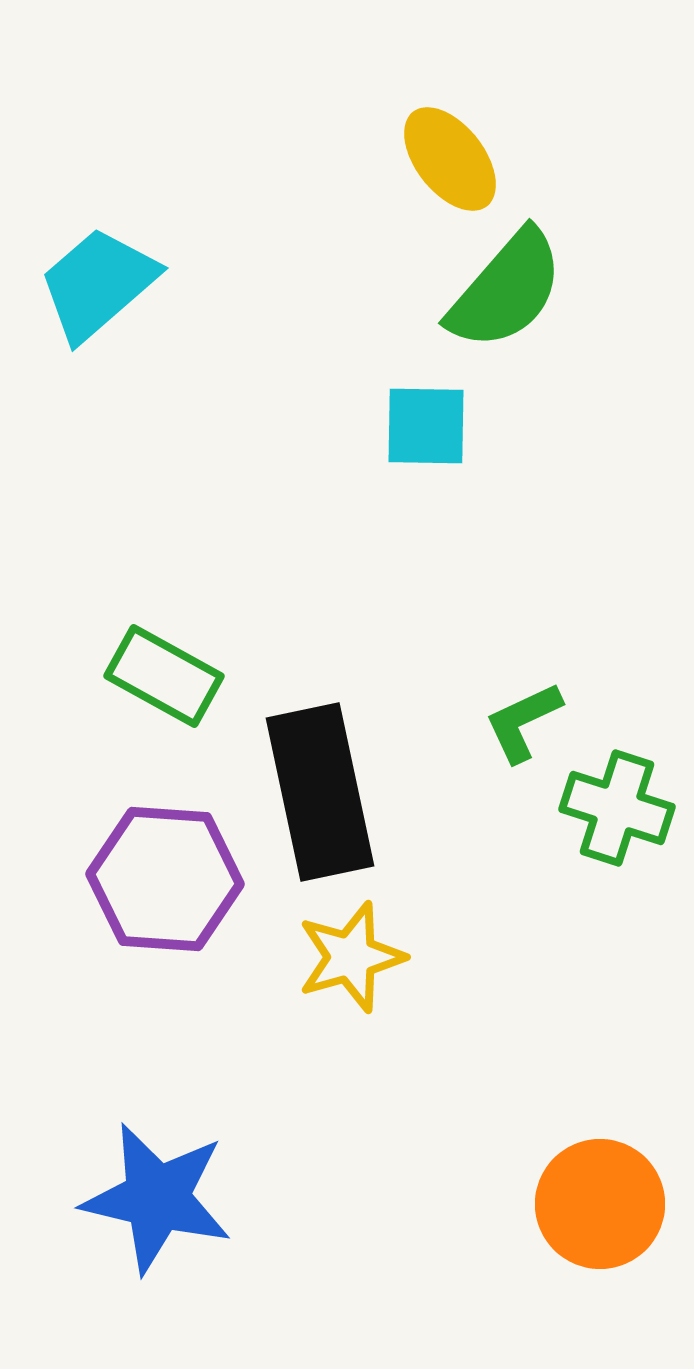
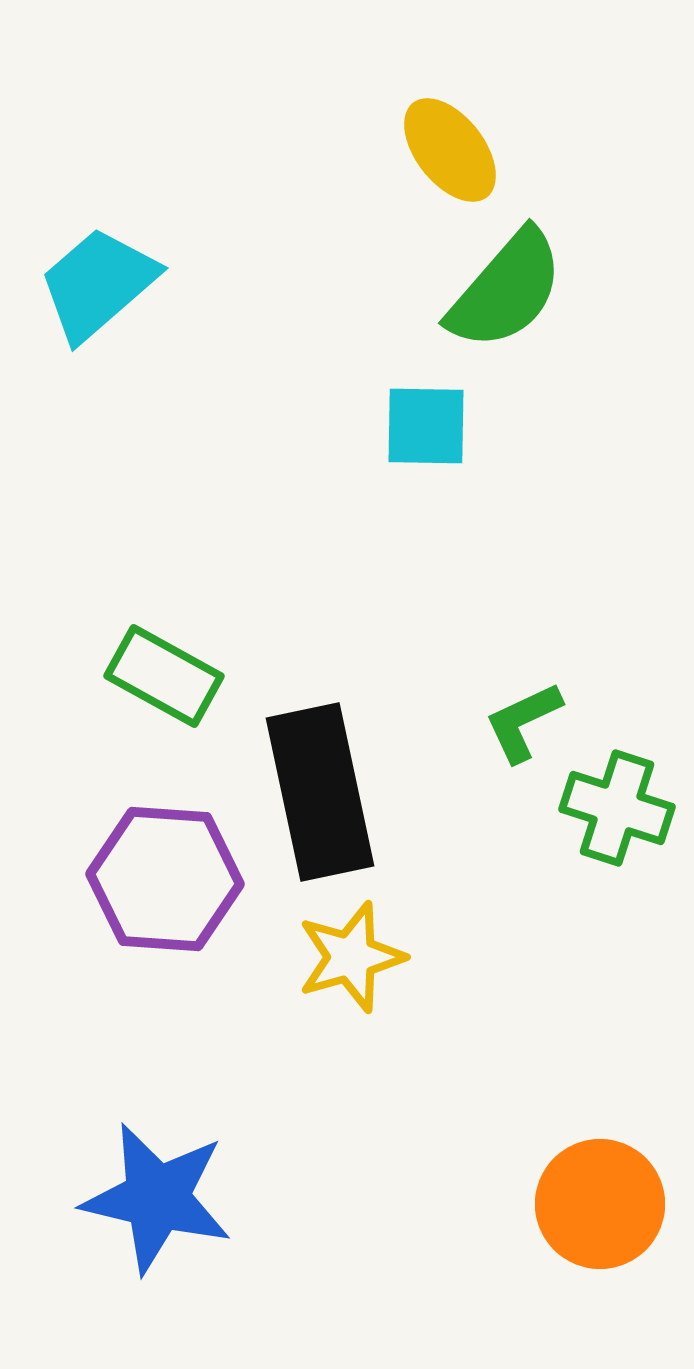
yellow ellipse: moved 9 px up
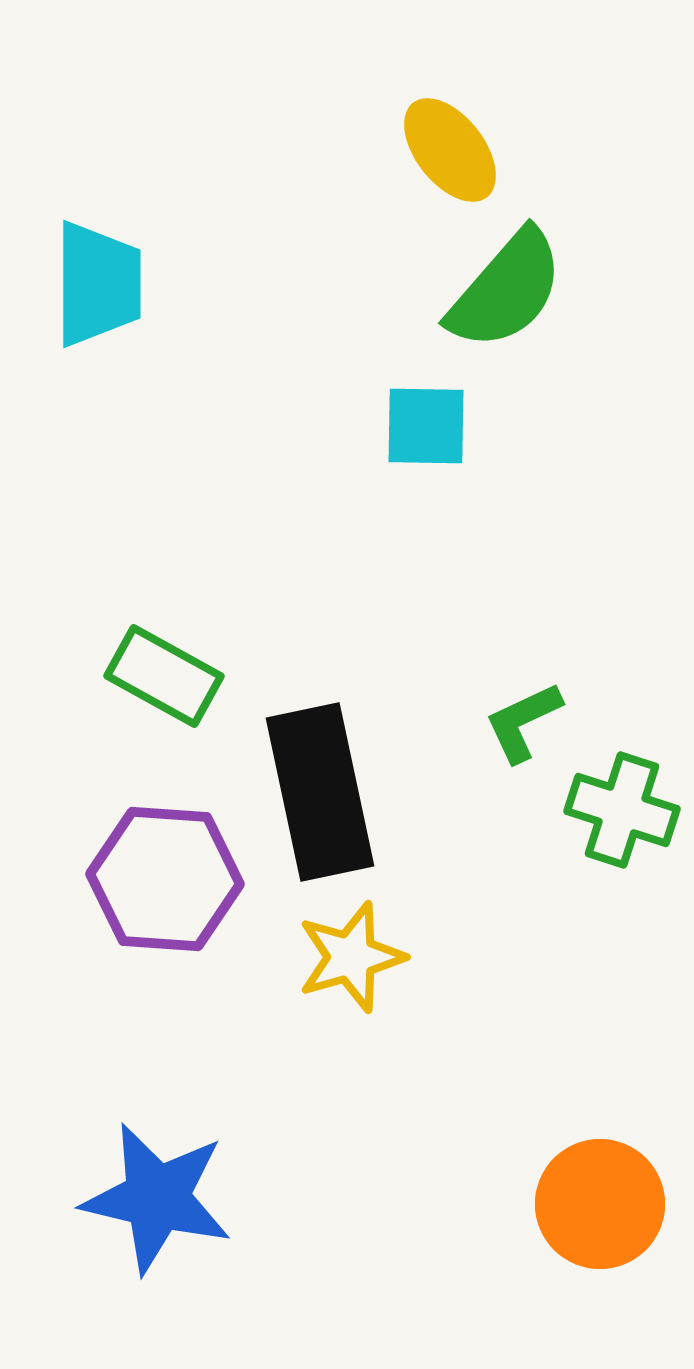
cyan trapezoid: rotated 131 degrees clockwise
green cross: moved 5 px right, 2 px down
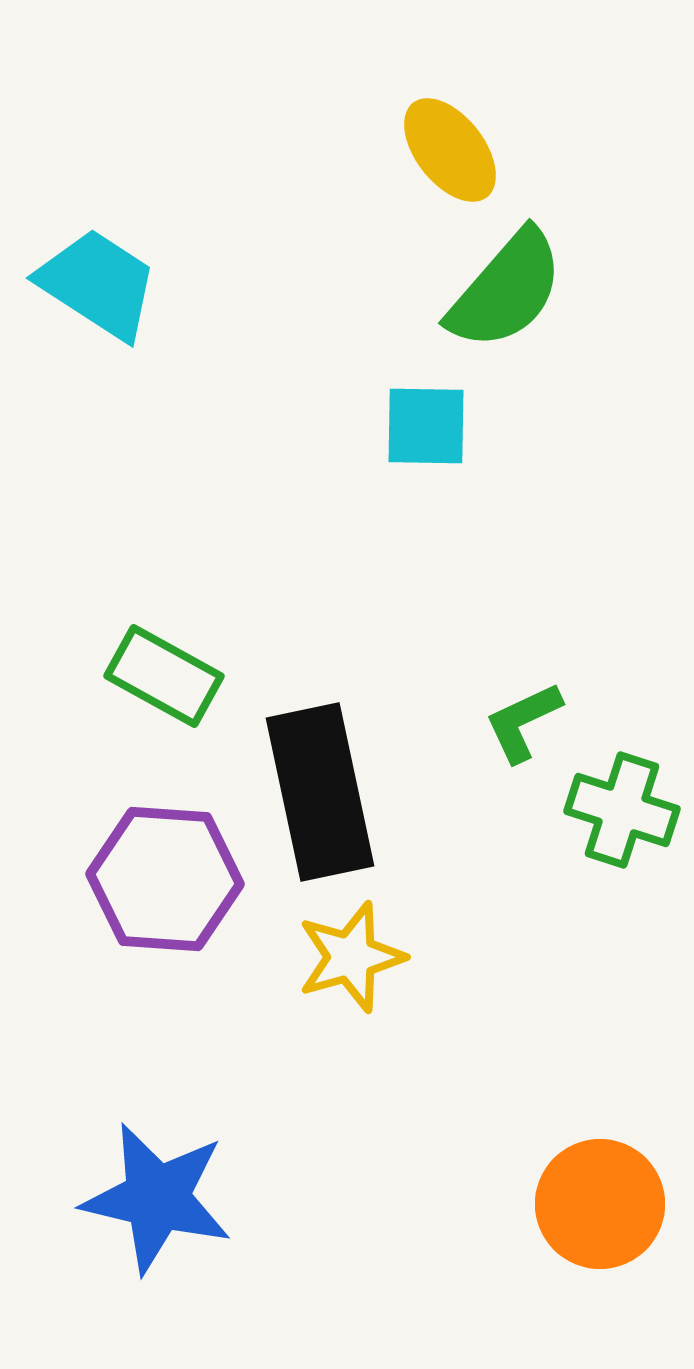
cyan trapezoid: rotated 57 degrees counterclockwise
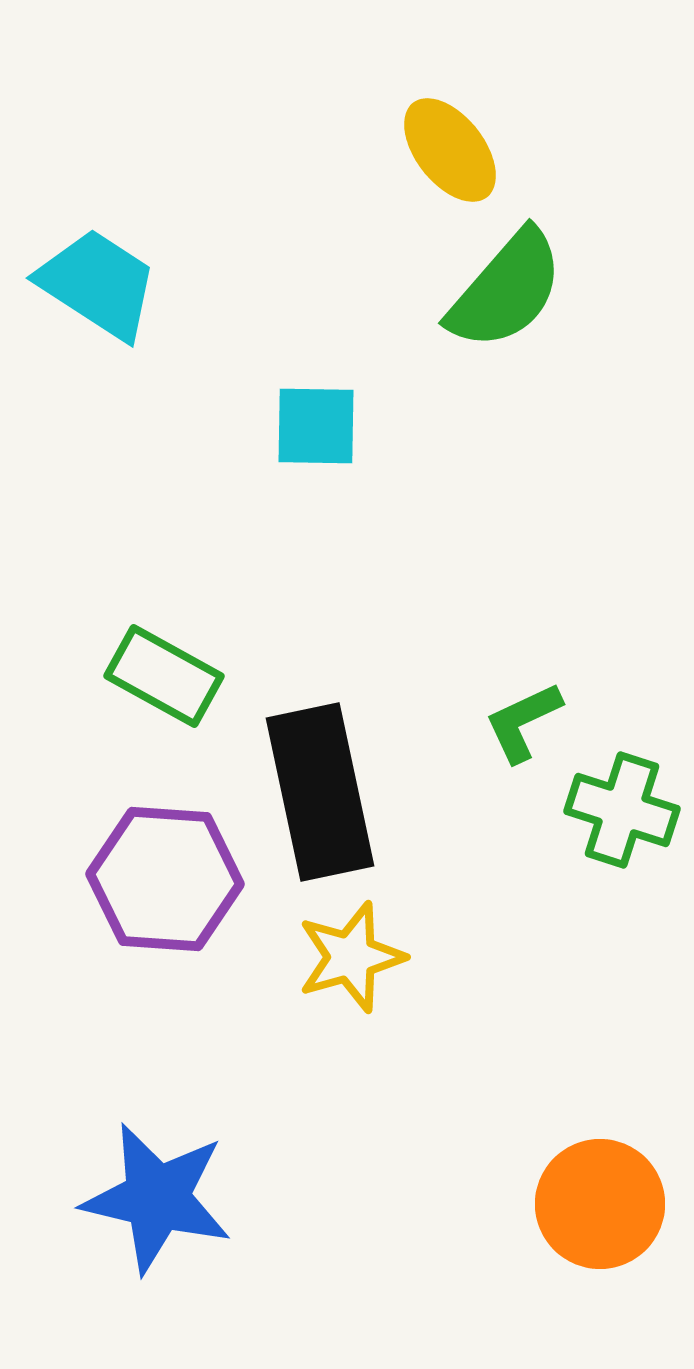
cyan square: moved 110 px left
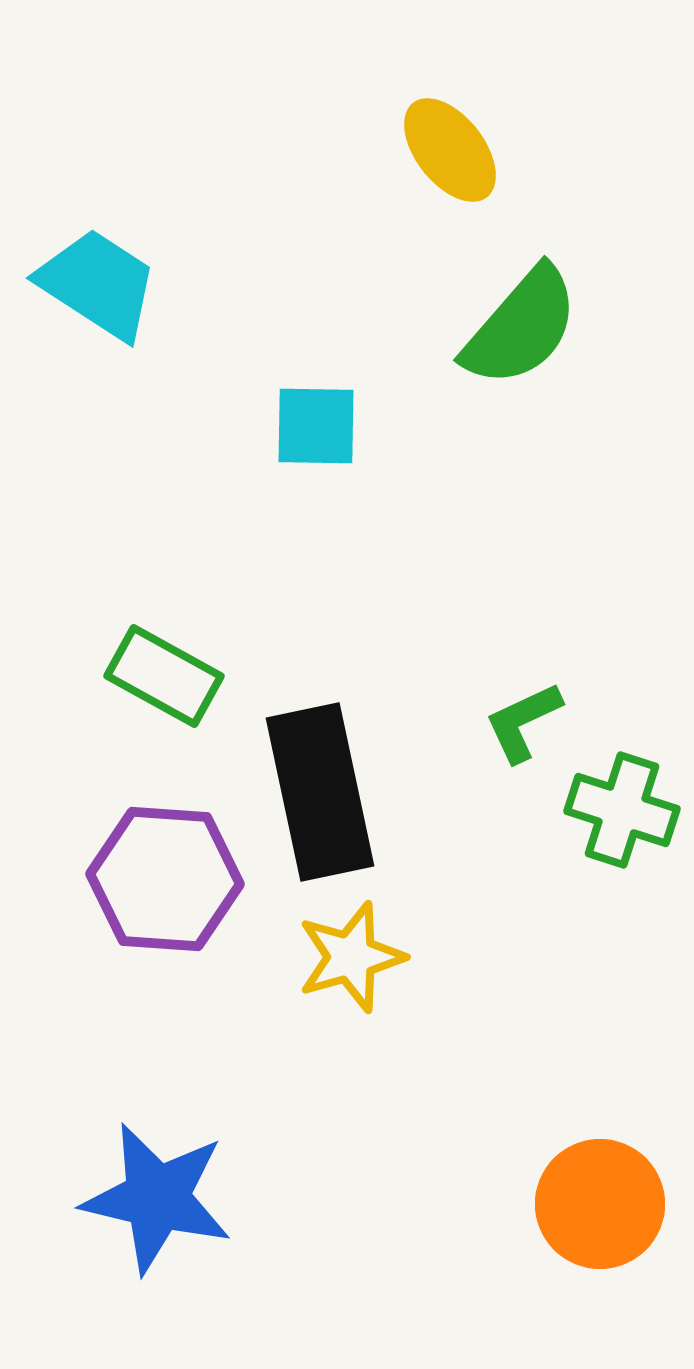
green semicircle: moved 15 px right, 37 px down
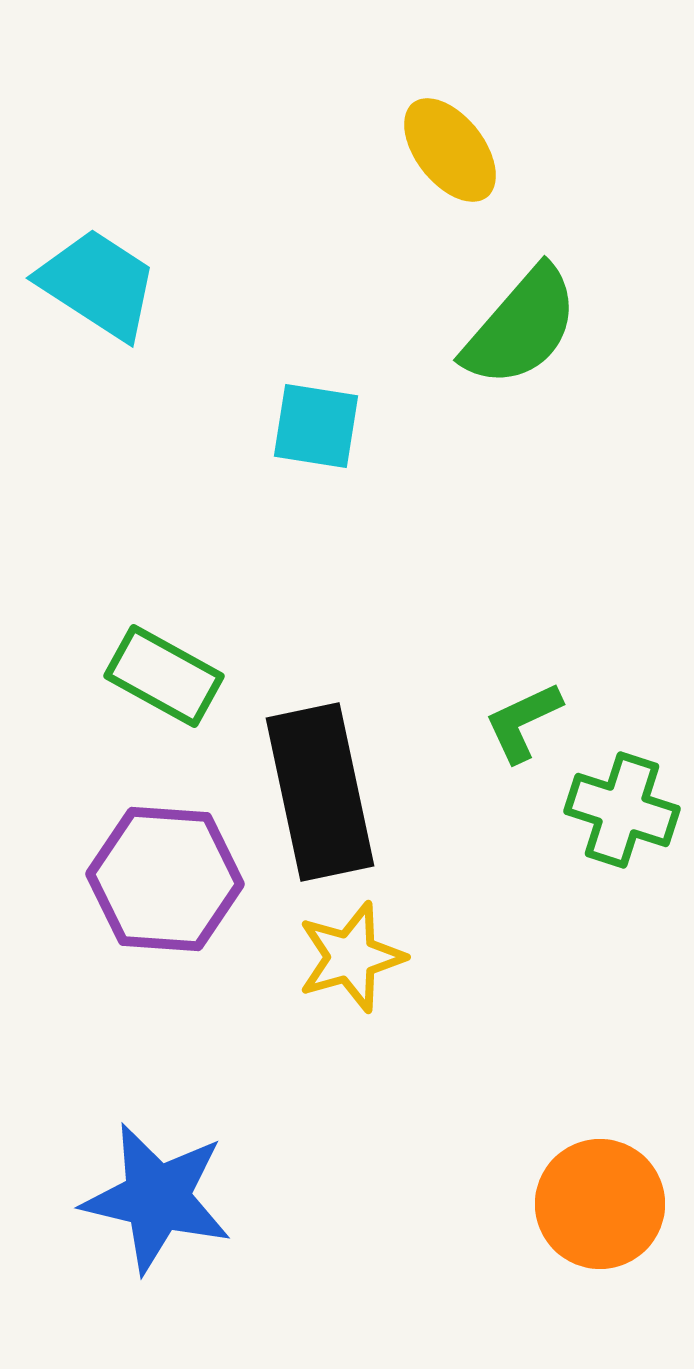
cyan square: rotated 8 degrees clockwise
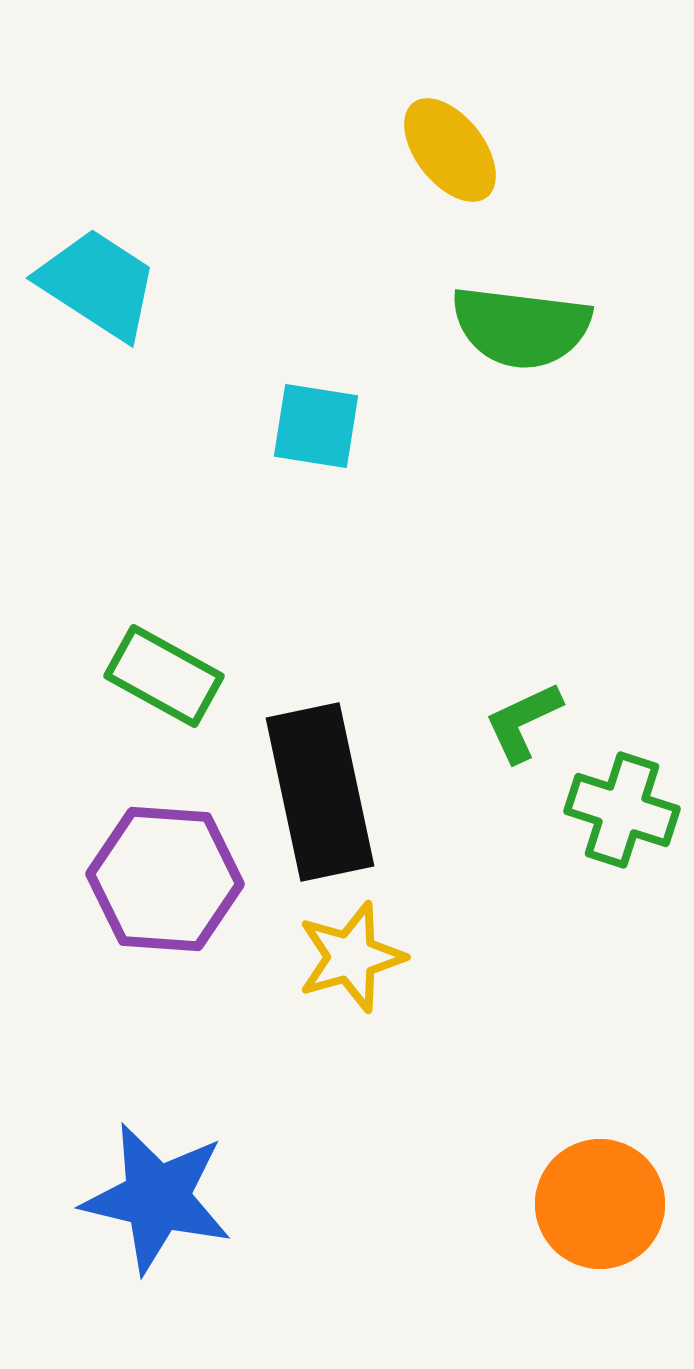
green semicircle: rotated 56 degrees clockwise
